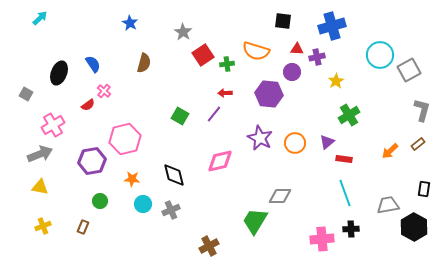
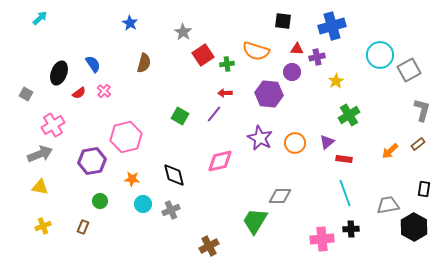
red semicircle at (88, 105): moved 9 px left, 12 px up
pink hexagon at (125, 139): moved 1 px right, 2 px up
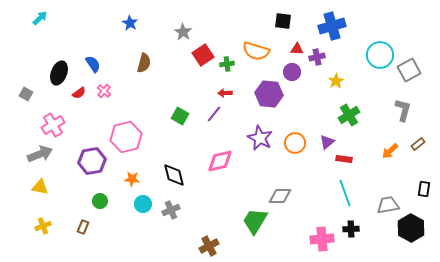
gray L-shape at (422, 110): moved 19 px left
black hexagon at (414, 227): moved 3 px left, 1 px down
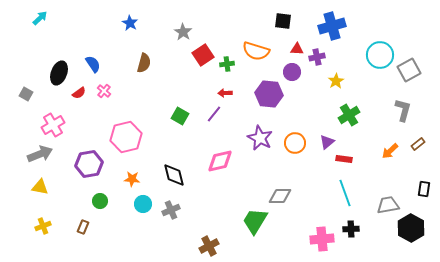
purple hexagon at (92, 161): moved 3 px left, 3 px down
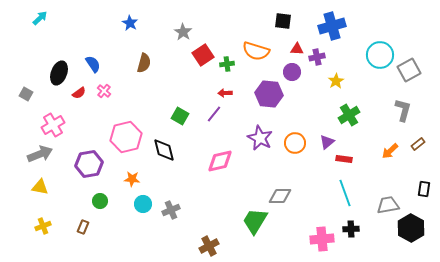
black diamond at (174, 175): moved 10 px left, 25 px up
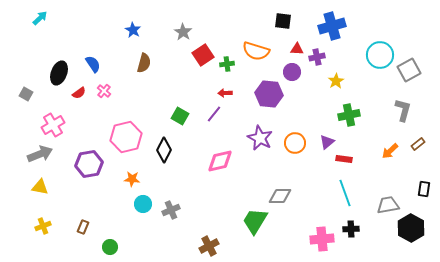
blue star at (130, 23): moved 3 px right, 7 px down
green cross at (349, 115): rotated 20 degrees clockwise
black diamond at (164, 150): rotated 40 degrees clockwise
green circle at (100, 201): moved 10 px right, 46 px down
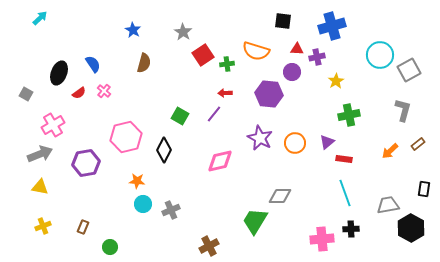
purple hexagon at (89, 164): moved 3 px left, 1 px up
orange star at (132, 179): moved 5 px right, 2 px down
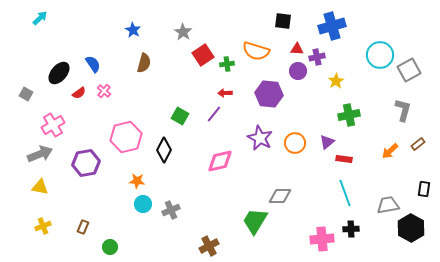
purple circle at (292, 72): moved 6 px right, 1 px up
black ellipse at (59, 73): rotated 20 degrees clockwise
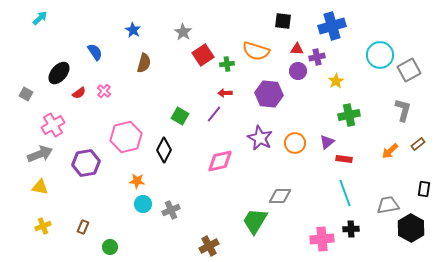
blue semicircle at (93, 64): moved 2 px right, 12 px up
